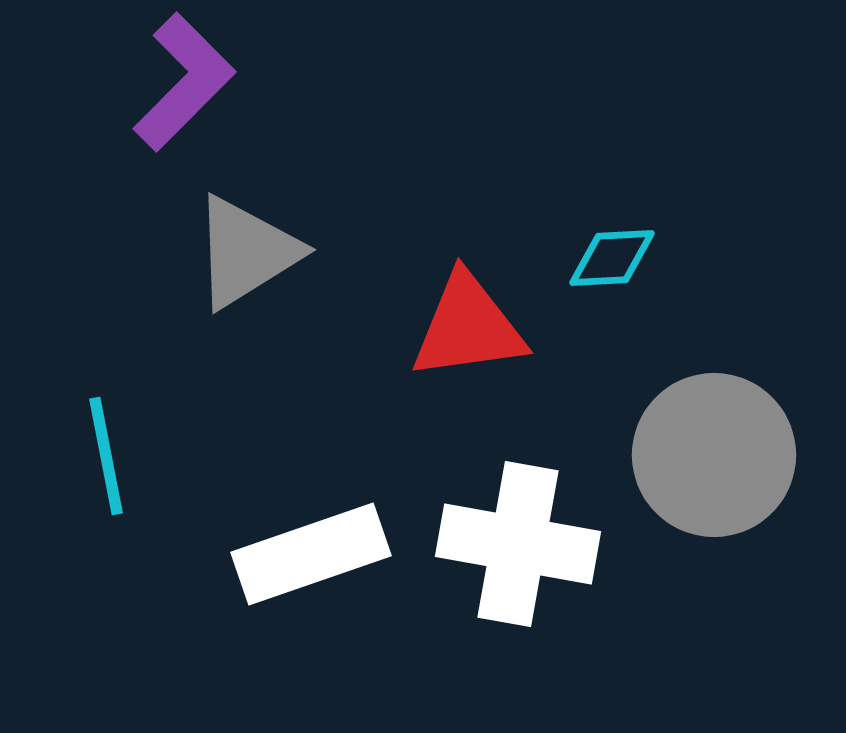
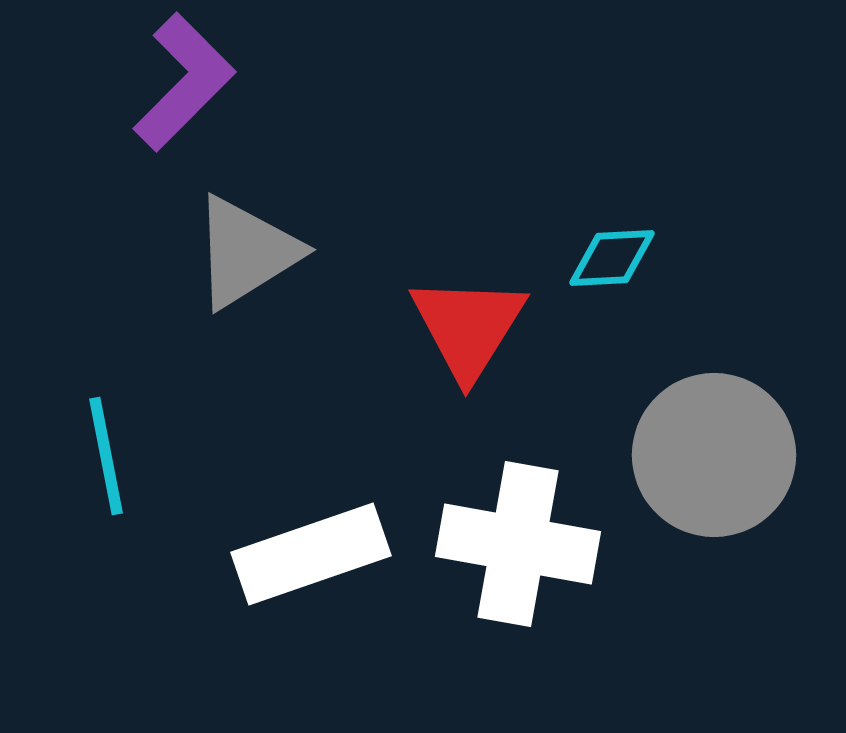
red triangle: rotated 50 degrees counterclockwise
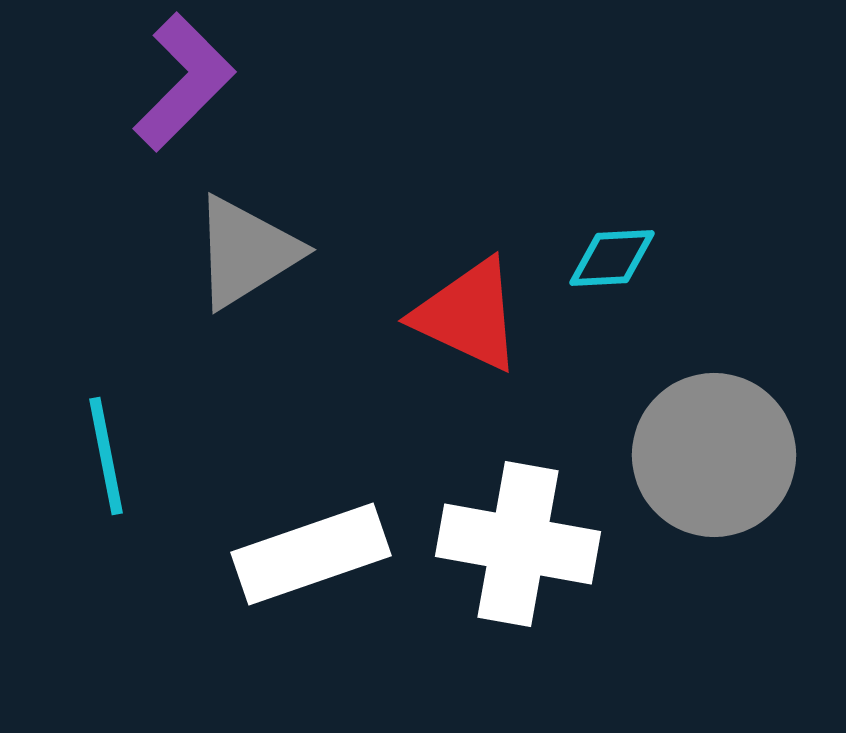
red triangle: moved 12 px up; rotated 37 degrees counterclockwise
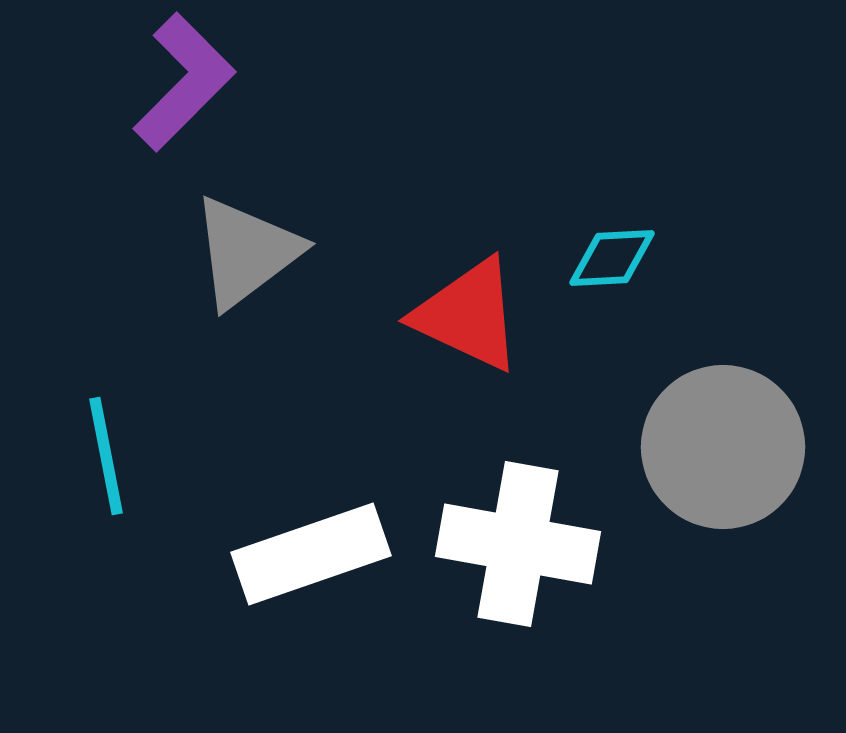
gray triangle: rotated 5 degrees counterclockwise
gray circle: moved 9 px right, 8 px up
